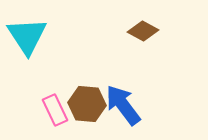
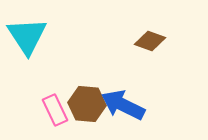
brown diamond: moved 7 px right, 10 px down; rotated 8 degrees counterclockwise
blue arrow: rotated 27 degrees counterclockwise
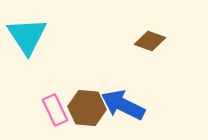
brown hexagon: moved 4 px down
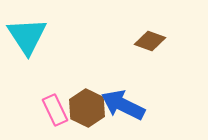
brown hexagon: rotated 21 degrees clockwise
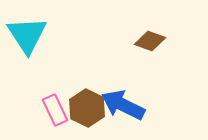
cyan triangle: moved 1 px up
